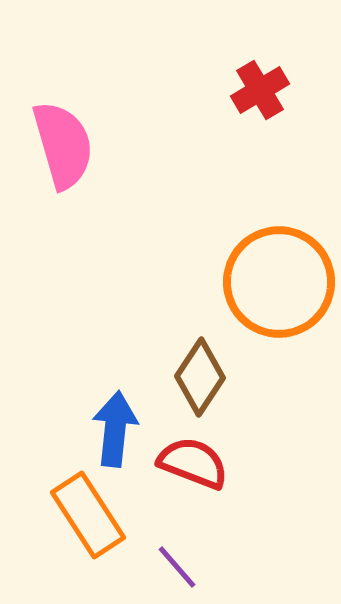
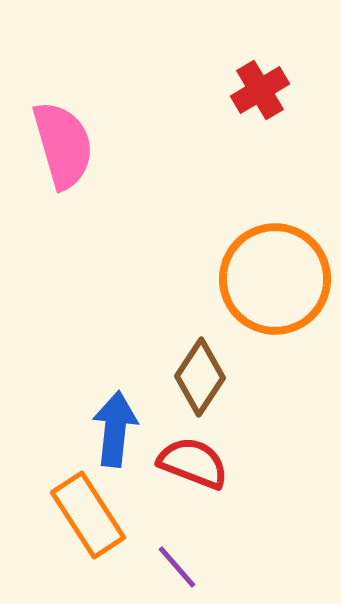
orange circle: moved 4 px left, 3 px up
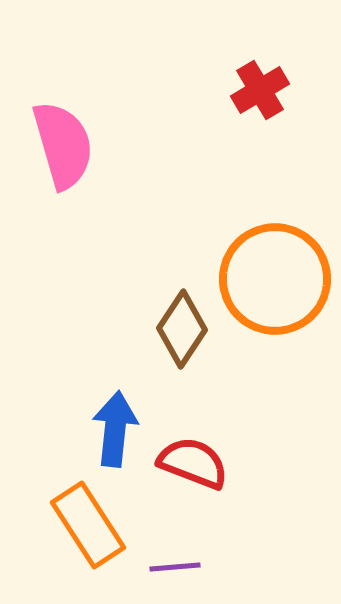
brown diamond: moved 18 px left, 48 px up
orange rectangle: moved 10 px down
purple line: moved 2 px left; rotated 54 degrees counterclockwise
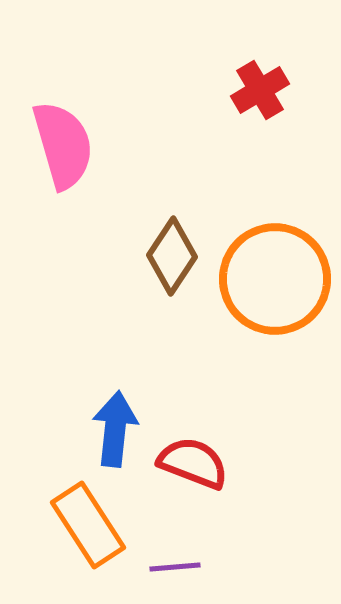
brown diamond: moved 10 px left, 73 px up
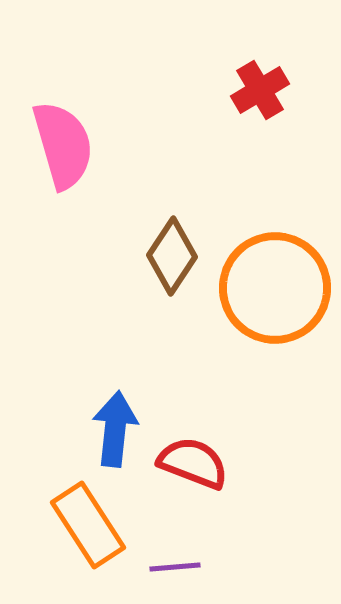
orange circle: moved 9 px down
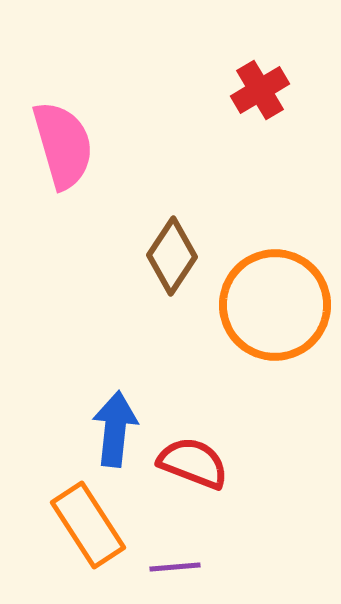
orange circle: moved 17 px down
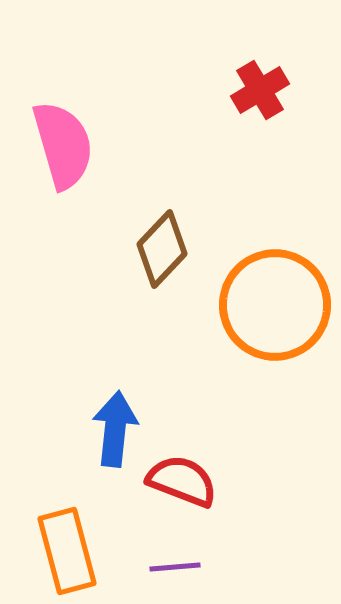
brown diamond: moved 10 px left, 7 px up; rotated 10 degrees clockwise
red semicircle: moved 11 px left, 18 px down
orange rectangle: moved 21 px left, 26 px down; rotated 18 degrees clockwise
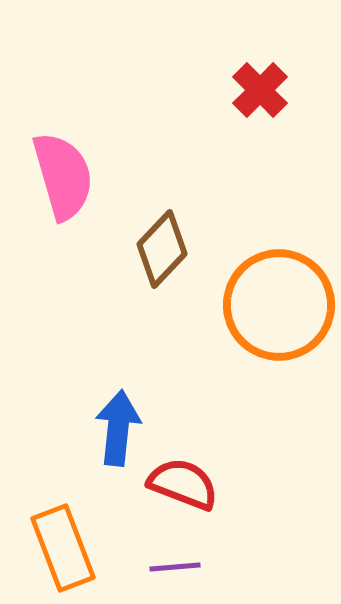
red cross: rotated 14 degrees counterclockwise
pink semicircle: moved 31 px down
orange circle: moved 4 px right
blue arrow: moved 3 px right, 1 px up
red semicircle: moved 1 px right, 3 px down
orange rectangle: moved 4 px left, 3 px up; rotated 6 degrees counterclockwise
